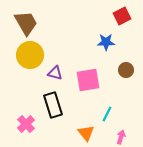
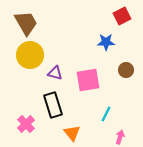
cyan line: moved 1 px left
orange triangle: moved 14 px left
pink arrow: moved 1 px left
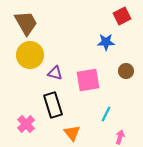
brown circle: moved 1 px down
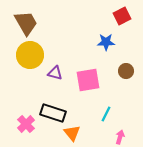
black rectangle: moved 8 px down; rotated 55 degrees counterclockwise
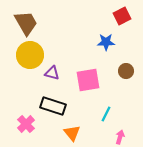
purple triangle: moved 3 px left
black rectangle: moved 7 px up
